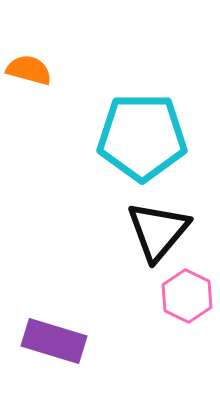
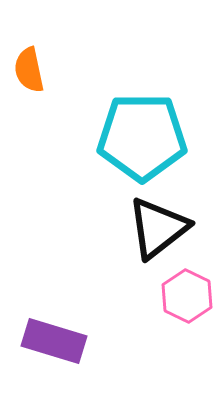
orange semicircle: rotated 117 degrees counterclockwise
black triangle: moved 3 px up; rotated 12 degrees clockwise
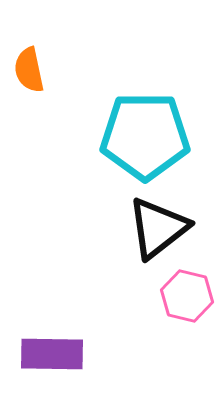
cyan pentagon: moved 3 px right, 1 px up
pink hexagon: rotated 12 degrees counterclockwise
purple rectangle: moved 2 px left, 13 px down; rotated 16 degrees counterclockwise
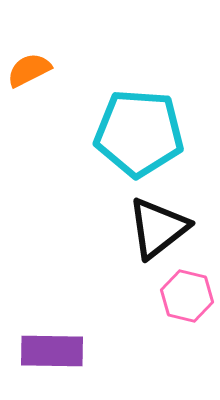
orange semicircle: rotated 75 degrees clockwise
cyan pentagon: moved 6 px left, 3 px up; rotated 4 degrees clockwise
purple rectangle: moved 3 px up
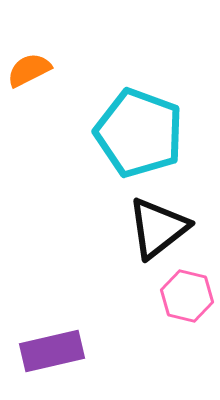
cyan pentagon: rotated 16 degrees clockwise
purple rectangle: rotated 14 degrees counterclockwise
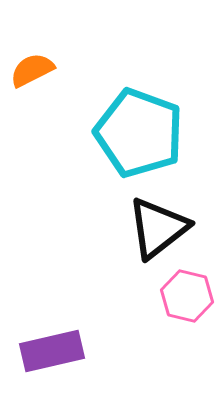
orange semicircle: moved 3 px right
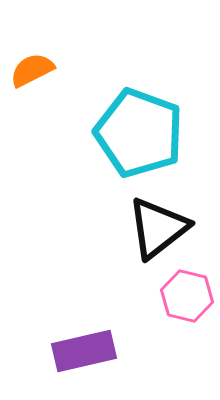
purple rectangle: moved 32 px right
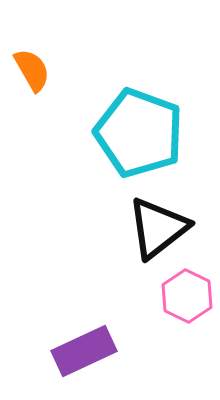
orange semicircle: rotated 87 degrees clockwise
pink hexagon: rotated 12 degrees clockwise
purple rectangle: rotated 12 degrees counterclockwise
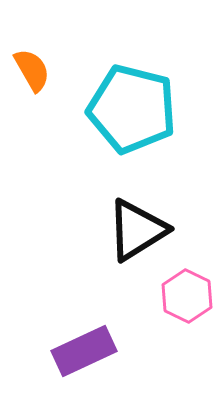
cyan pentagon: moved 7 px left, 24 px up; rotated 6 degrees counterclockwise
black triangle: moved 21 px left, 2 px down; rotated 6 degrees clockwise
